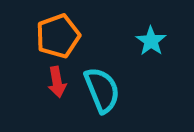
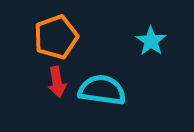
orange pentagon: moved 2 px left, 1 px down
cyan semicircle: rotated 60 degrees counterclockwise
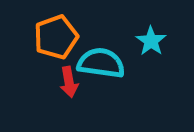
red arrow: moved 12 px right
cyan semicircle: moved 1 px left, 27 px up
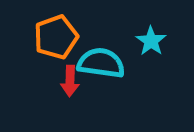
red arrow: moved 1 px right, 1 px up; rotated 12 degrees clockwise
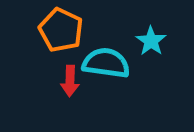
orange pentagon: moved 5 px right, 7 px up; rotated 27 degrees counterclockwise
cyan semicircle: moved 5 px right
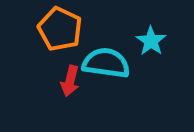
orange pentagon: moved 1 px left, 1 px up
red arrow: rotated 12 degrees clockwise
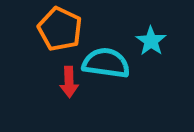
red arrow: moved 1 px left, 1 px down; rotated 16 degrees counterclockwise
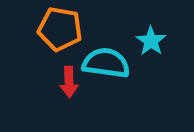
orange pentagon: rotated 15 degrees counterclockwise
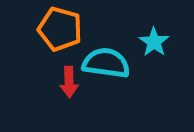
orange pentagon: rotated 6 degrees clockwise
cyan star: moved 3 px right, 1 px down
